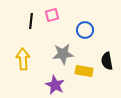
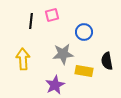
blue circle: moved 1 px left, 2 px down
purple star: rotated 18 degrees clockwise
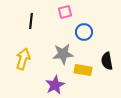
pink square: moved 13 px right, 3 px up
yellow arrow: rotated 20 degrees clockwise
yellow rectangle: moved 1 px left, 1 px up
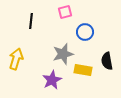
blue circle: moved 1 px right
gray star: rotated 10 degrees counterclockwise
yellow arrow: moved 7 px left
purple star: moved 3 px left, 5 px up
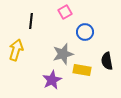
pink square: rotated 16 degrees counterclockwise
yellow arrow: moved 9 px up
yellow rectangle: moved 1 px left
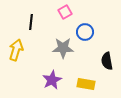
black line: moved 1 px down
gray star: moved 6 px up; rotated 15 degrees clockwise
yellow rectangle: moved 4 px right, 14 px down
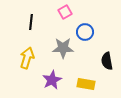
yellow arrow: moved 11 px right, 8 px down
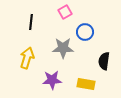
black semicircle: moved 3 px left; rotated 18 degrees clockwise
purple star: rotated 24 degrees clockwise
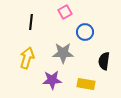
gray star: moved 5 px down
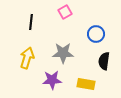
blue circle: moved 11 px right, 2 px down
